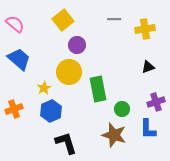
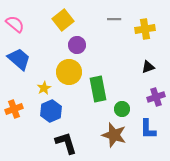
purple cross: moved 5 px up
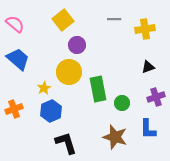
blue trapezoid: moved 1 px left
green circle: moved 6 px up
brown star: moved 1 px right, 2 px down
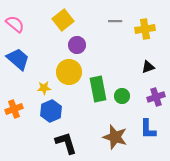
gray line: moved 1 px right, 2 px down
yellow star: rotated 24 degrees clockwise
green circle: moved 7 px up
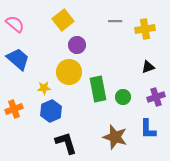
green circle: moved 1 px right, 1 px down
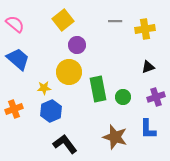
black L-shape: moved 1 px left, 1 px down; rotated 20 degrees counterclockwise
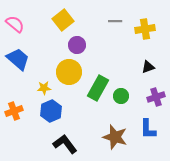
green rectangle: moved 1 px up; rotated 40 degrees clockwise
green circle: moved 2 px left, 1 px up
orange cross: moved 2 px down
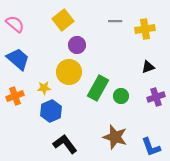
orange cross: moved 1 px right, 15 px up
blue L-shape: moved 3 px right, 18 px down; rotated 20 degrees counterclockwise
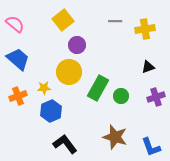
orange cross: moved 3 px right
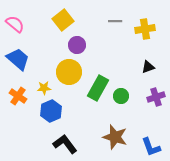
orange cross: rotated 36 degrees counterclockwise
